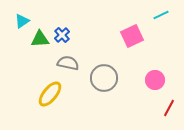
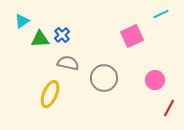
cyan line: moved 1 px up
yellow ellipse: rotated 16 degrees counterclockwise
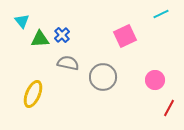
cyan triangle: rotated 35 degrees counterclockwise
pink square: moved 7 px left
gray circle: moved 1 px left, 1 px up
yellow ellipse: moved 17 px left
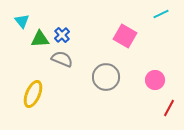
pink square: rotated 35 degrees counterclockwise
gray semicircle: moved 6 px left, 4 px up; rotated 10 degrees clockwise
gray circle: moved 3 px right
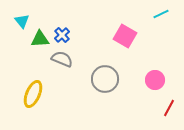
gray circle: moved 1 px left, 2 px down
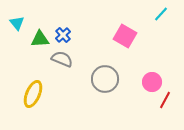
cyan line: rotated 21 degrees counterclockwise
cyan triangle: moved 5 px left, 2 px down
blue cross: moved 1 px right
pink circle: moved 3 px left, 2 px down
red line: moved 4 px left, 8 px up
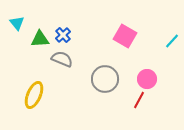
cyan line: moved 11 px right, 27 px down
pink circle: moved 5 px left, 3 px up
yellow ellipse: moved 1 px right, 1 px down
red line: moved 26 px left
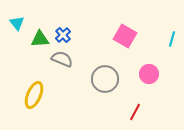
cyan line: moved 2 px up; rotated 28 degrees counterclockwise
pink circle: moved 2 px right, 5 px up
red line: moved 4 px left, 12 px down
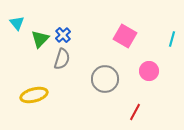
green triangle: rotated 42 degrees counterclockwise
gray semicircle: rotated 85 degrees clockwise
pink circle: moved 3 px up
yellow ellipse: rotated 52 degrees clockwise
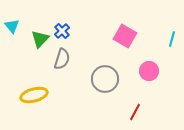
cyan triangle: moved 5 px left, 3 px down
blue cross: moved 1 px left, 4 px up
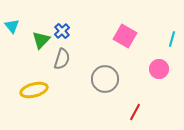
green triangle: moved 1 px right, 1 px down
pink circle: moved 10 px right, 2 px up
yellow ellipse: moved 5 px up
